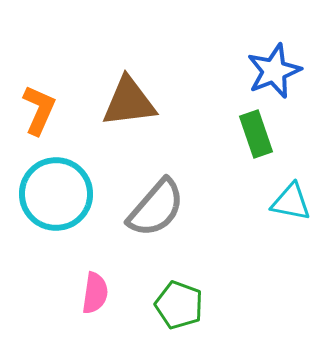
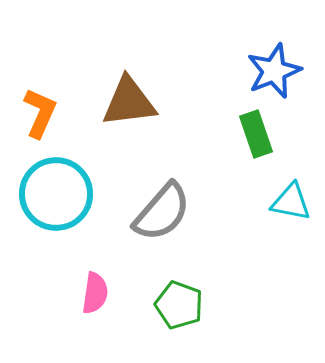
orange L-shape: moved 1 px right, 3 px down
gray semicircle: moved 6 px right, 4 px down
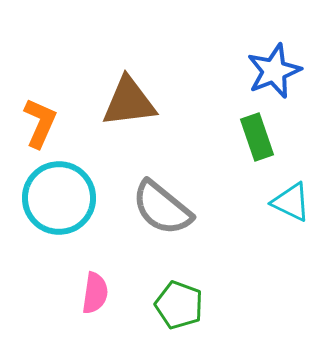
orange L-shape: moved 10 px down
green rectangle: moved 1 px right, 3 px down
cyan circle: moved 3 px right, 4 px down
cyan triangle: rotated 15 degrees clockwise
gray semicircle: moved 4 px up; rotated 88 degrees clockwise
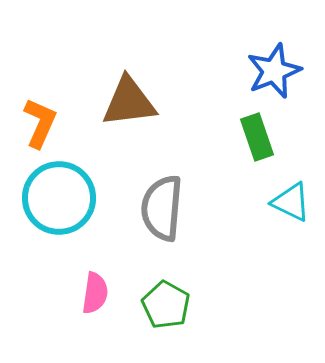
gray semicircle: rotated 56 degrees clockwise
green pentagon: moved 13 px left; rotated 9 degrees clockwise
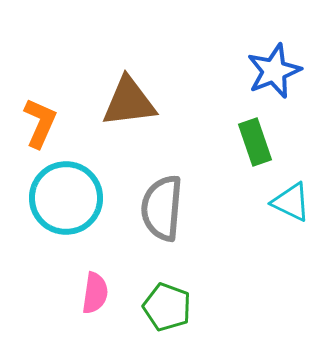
green rectangle: moved 2 px left, 5 px down
cyan circle: moved 7 px right
green pentagon: moved 1 px right, 2 px down; rotated 9 degrees counterclockwise
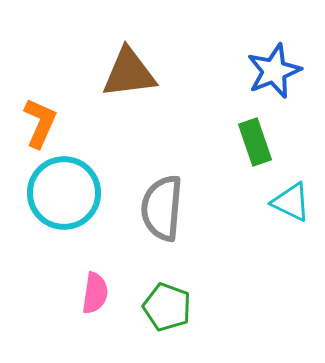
brown triangle: moved 29 px up
cyan circle: moved 2 px left, 5 px up
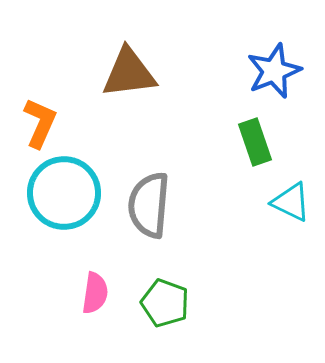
gray semicircle: moved 13 px left, 3 px up
green pentagon: moved 2 px left, 4 px up
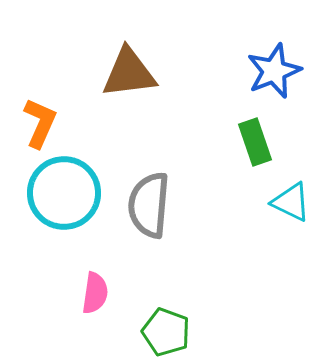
green pentagon: moved 1 px right, 29 px down
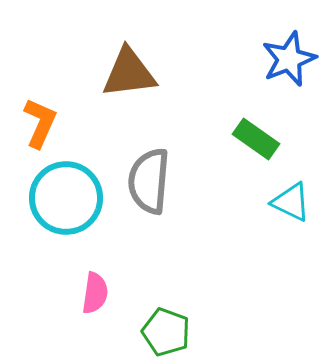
blue star: moved 15 px right, 12 px up
green rectangle: moved 1 px right, 3 px up; rotated 36 degrees counterclockwise
cyan circle: moved 2 px right, 5 px down
gray semicircle: moved 24 px up
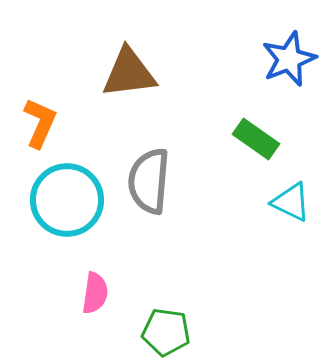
cyan circle: moved 1 px right, 2 px down
green pentagon: rotated 12 degrees counterclockwise
